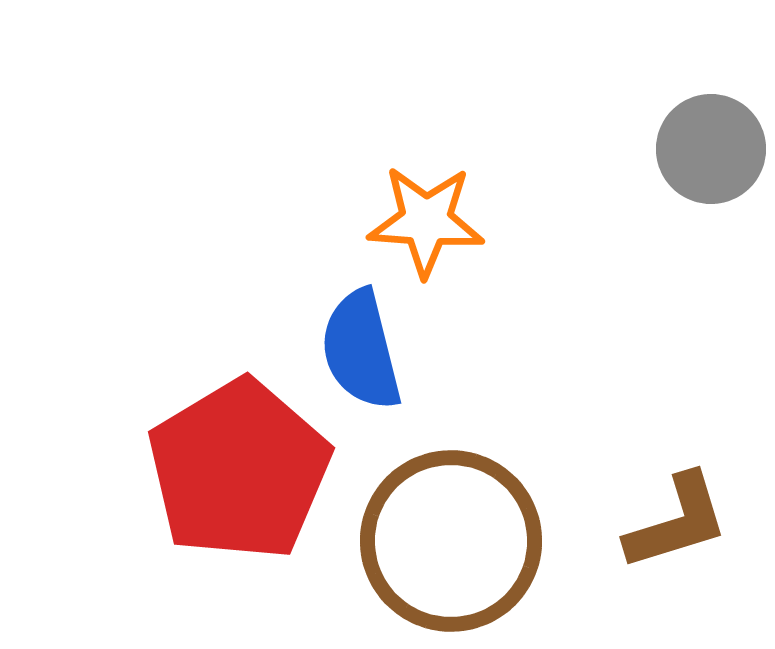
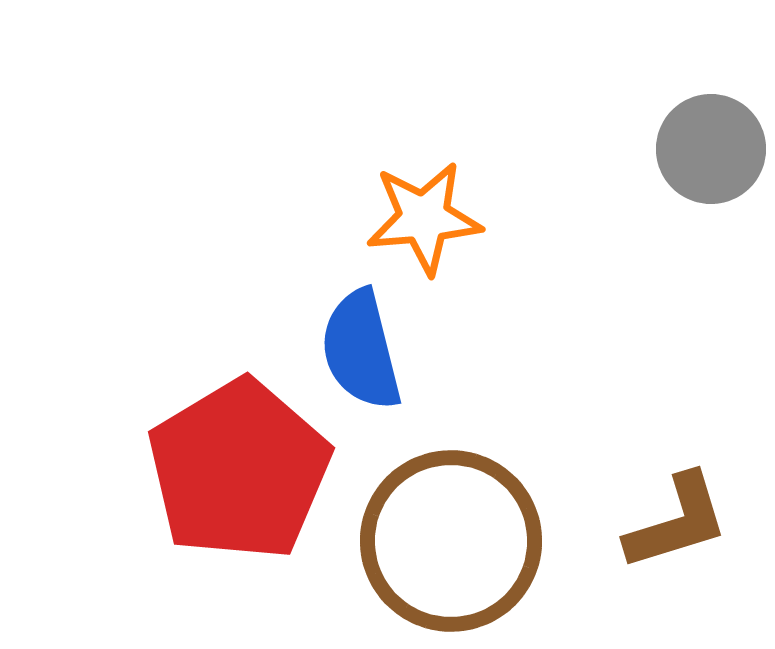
orange star: moved 2 px left, 3 px up; rotated 9 degrees counterclockwise
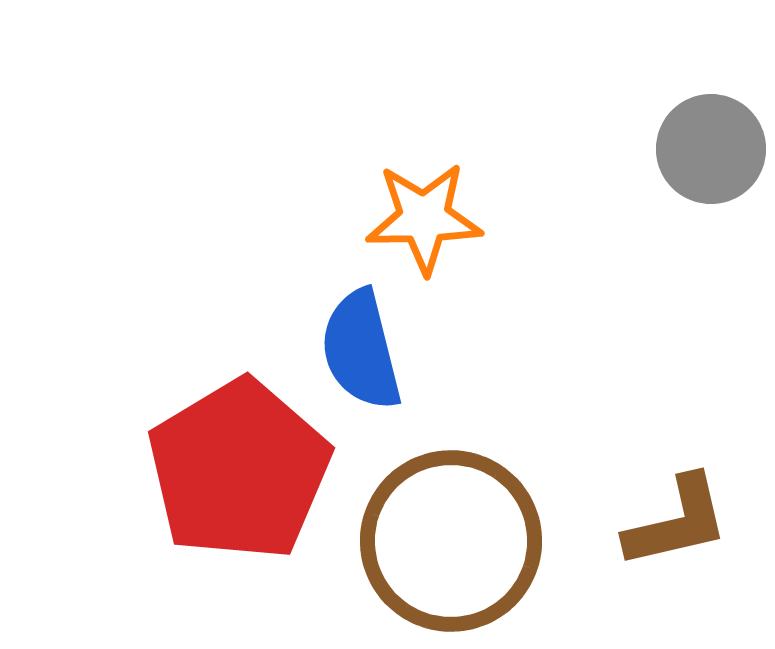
orange star: rotated 4 degrees clockwise
brown L-shape: rotated 4 degrees clockwise
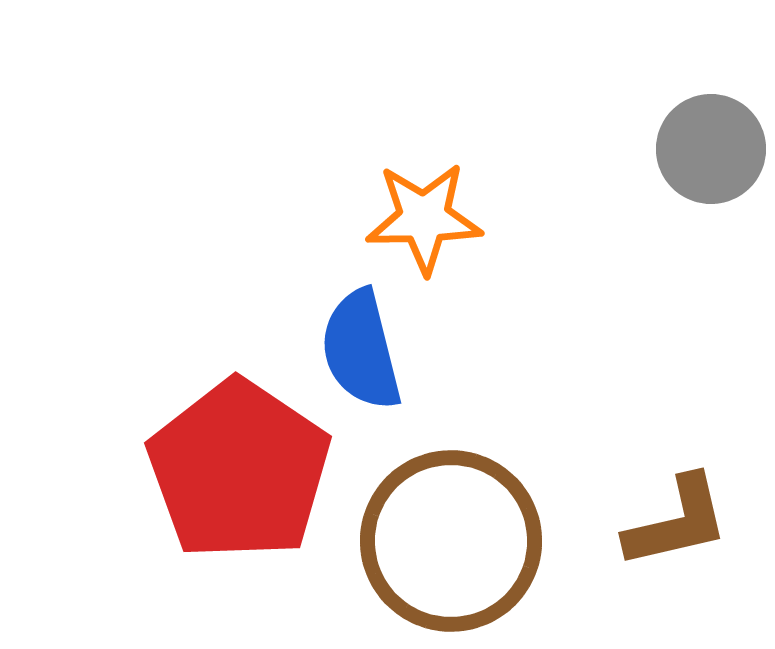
red pentagon: rotated 7 degrees counterclockwise
